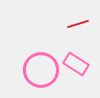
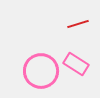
pink circle: moved 1 px down
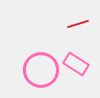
pink circle: moved 1 px up
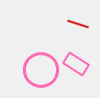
red line: rotated 35 degrees clockwise
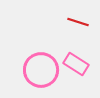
red line: moved 2 px up
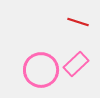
pink rectangle: rotated 75 degrees counterclockwise
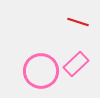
pink circle: moved 1 px down
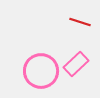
red line: moved 2 px right
